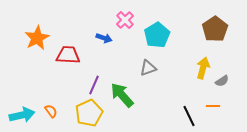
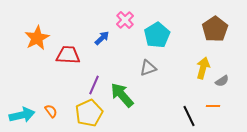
blue arrow: moved 2 px left; rotated 63 degrees counterclockwise
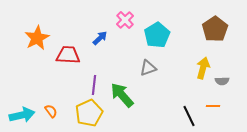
blue arrow: moved 2 px left
gray semicircle: rotated 32 degrees clockwise
purple line: rotated 18 degrees counterclockwise
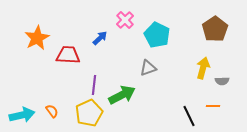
cyan pentagon: rotated 15 degrees counterclockwise
green arrow: rotated 104 degrees clockwise
orange semicircle: moved 1 px right
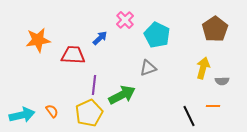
orange star: moved 1 px right, 2 px down; rotated 20 degrees clockwise
red trapezoid: moved 5 px right
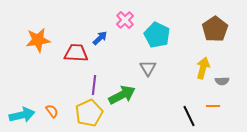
red trapezoid: moved 3 px right, 2 px up
gray triangle: rotated 42 degrees counterclockwise
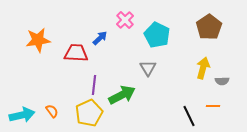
brown pentagon: moved 6 px left, 2 px up
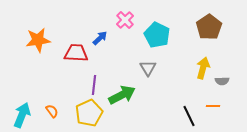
cyan arrow: rotated 55 degrees counterclockwise
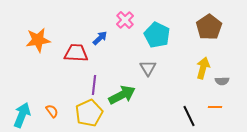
orange line: moved 2 px right, 1 px down
